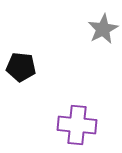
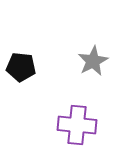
gray star: moved 10 px left, 32 px down
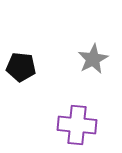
gray star: moved 2 px up
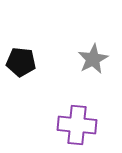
black pentagon: moved 5 px up
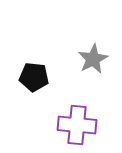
black pentagon: moved 13 px right, 15 px down
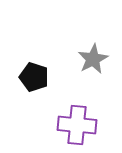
black pentagon: rotated 12 degrees clockwise
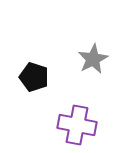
purple cross: rotated 6 degrees clockwise
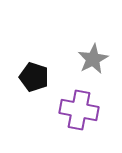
purple cross: moved 2 px right, 15 px up
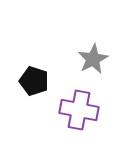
black pentagon: moved 4 px down
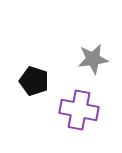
gray star: rotated 20 degrees clockwise
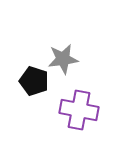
gray star: moved 30 px left
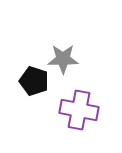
gray star: rotated 8 degrees clockwise
